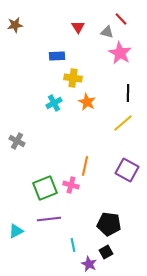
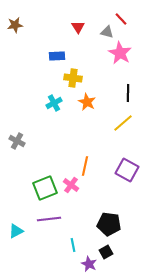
pink cross: rotated 21 degrees clockwise
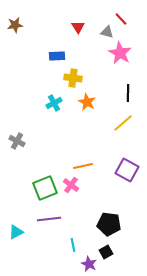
orange line: moved 2 px left; rotated 66 degrees clockwise
cyan triangle: moved 1 px down
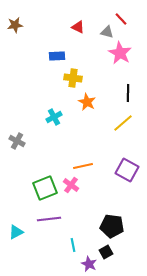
red triangle: rotated 32 degrees counterclockwise
cyan cross: moved 14 px down
black pentagon: moved 3 px right, 2 px down
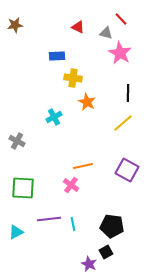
gray triangle: moved 1 px left, 1 px down
green square: moved 22 px left; rotated 25 degrees clockwise
cyan line: moved 21 px up
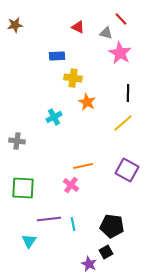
gray cross: rotated 21 degrees counterclockwise
cyan triangle: moved 13 px right, 9 px down; rotated 28 degrees counterclockwise
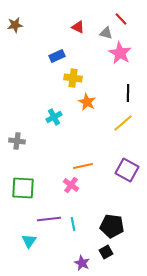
blue rectangle: rotated 21 degrees counterclockwise
purple star: moved 7 px left, 1 px up
